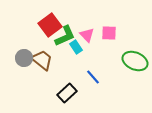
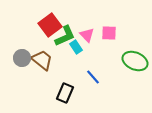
gray circle: moved 2 px left
black rectangle: moved 2 px left; rotated 24 degrees counterclockwise
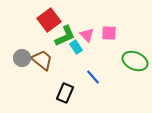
red square: moved 1 px left, 5 px up
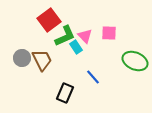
pink triangle: moved 2 px left, 1 px down
brown trapezoid: rotated 25 degrees clockwise
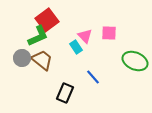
red square: moved 2 px left
green L-shape: moved 27 px left
brown trapezoid: rotated 25 degrees counterclockwise
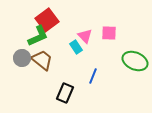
blue line: moved 1 px up; rotated 63 degrees clockwise
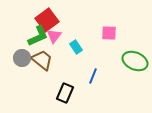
pink triangle: moved 31 px left; rotated 21 degrees clockwise
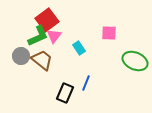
cyan rectangle: moved 3 px right, 1 px down
gray circle: moved 1 px left, 2 px up
blue line: moved 7 px left, 7 px down
